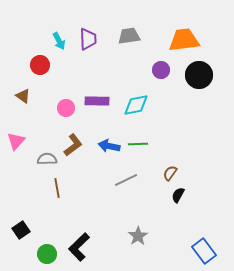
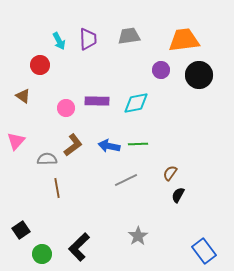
cyan diamond: moved 2 px up
green circle: moved 5 px left
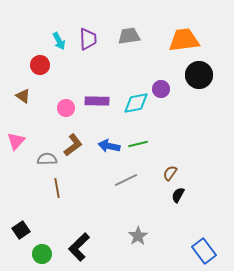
purple circle: moved 19 px down
green line: rotated 12 degrees counterclockwise
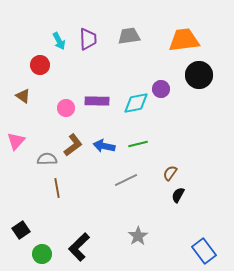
blue arrow: moved 5 px left
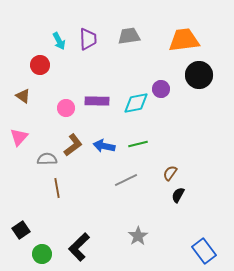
pink triangle: moved 3 px right, 4 px up
